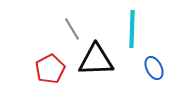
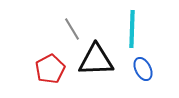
blue ellipse: moved 11 px left, 1 px down
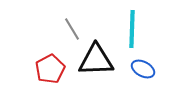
blue ellipse: rotated 35 degrees counterclockwise
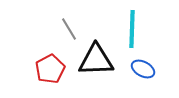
gray line: moved 3 px left
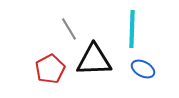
black triangle: moved 2 px left
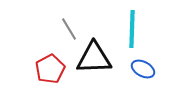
black triangle: moved 2 px up
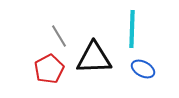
gray line: moved 10 px left, 7 px down
red pentagon: moved 1 px left
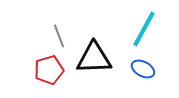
cyan line: moved 12 px right; rotated 27 degrees clockwise
gray line: rotated 10 degrees clockwise
red pentagon: moved 1 px down; rotated 12 degrees clockwise
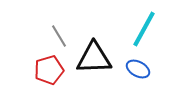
gray line: rotated 10 degrees counterclockwise
blue ellipse: moved 5 px left
